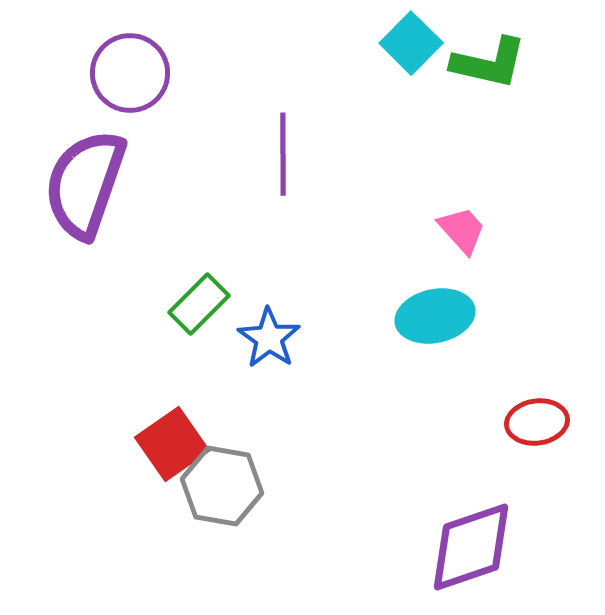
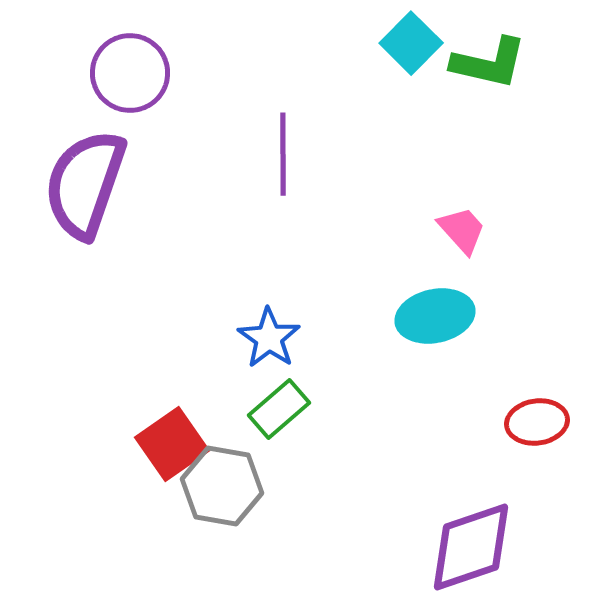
green rectangle: moved 80 px right, 105 px down; rotated 4 degrees clockwise
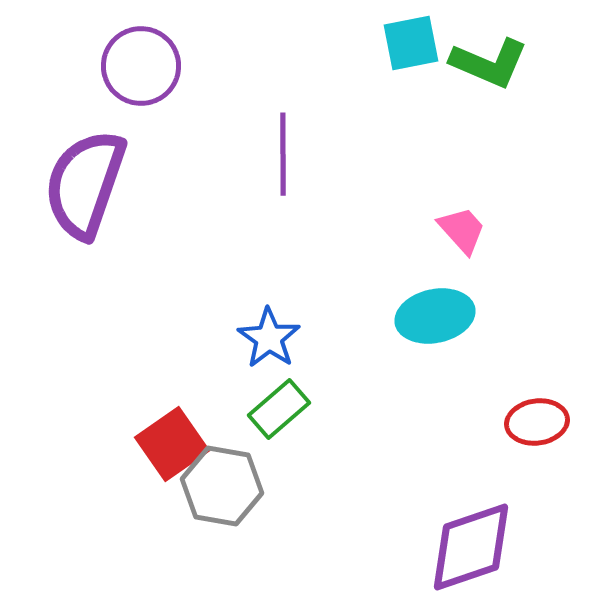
cyan square: rotated 34 degrees clockwise
green L-shape: rotated 10 degrees clockwise
purple circle: moved 11 px right, 7 px up
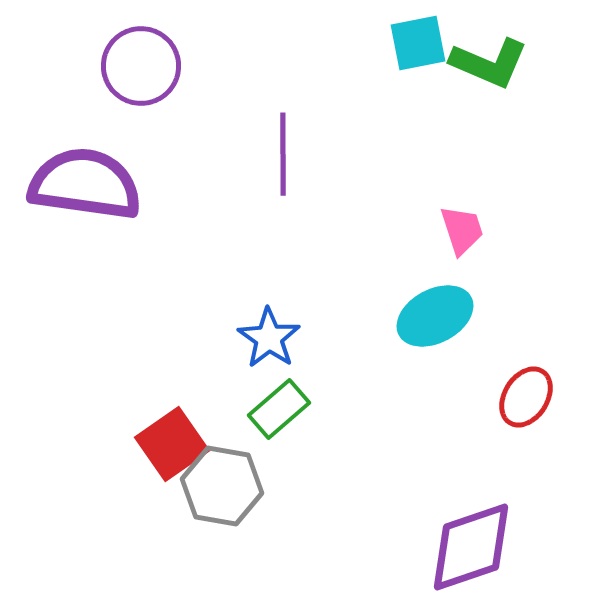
cyan square: moved 7 px right
purple semicircle: rotated 79 degrees clockwise
pink trapezoid: rotated 24 degrees clockwise
cyan ellipse: rotated 16 degrees counterclockwise
red ellipse: moved 11 px left, 25 px up; rotated 50 degrees counterclockwise
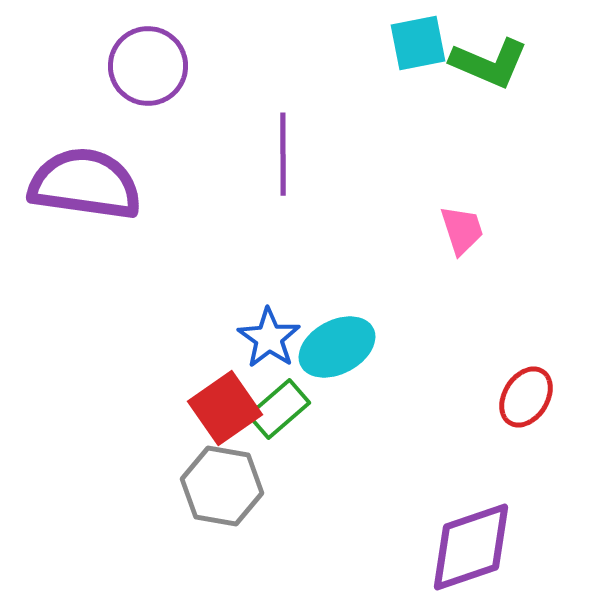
purple circle: moved 7 px right
cyan ellipse: moved 98 px left, 31 px down
red square: moved 53 px right, 36 px up
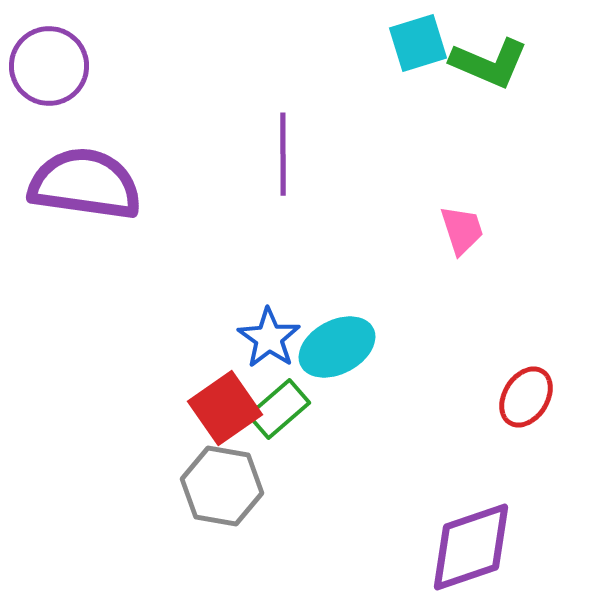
cyan square: rotated 6 degrees counterclockwise
purple circle: moved 99 px left
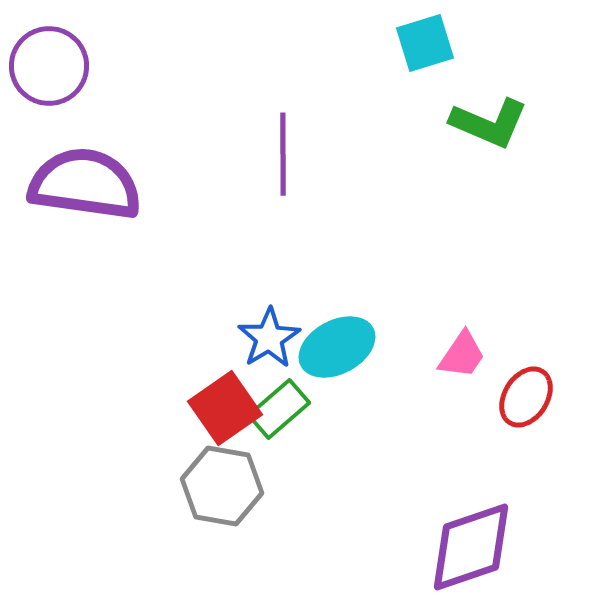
cyan square: moved 7 px right
green L-shape: moved 60 px down
pink trapezoid: moved 125 px down; rotated 52 degrees clockwise
blue star: rotated 6 degrees clockwise
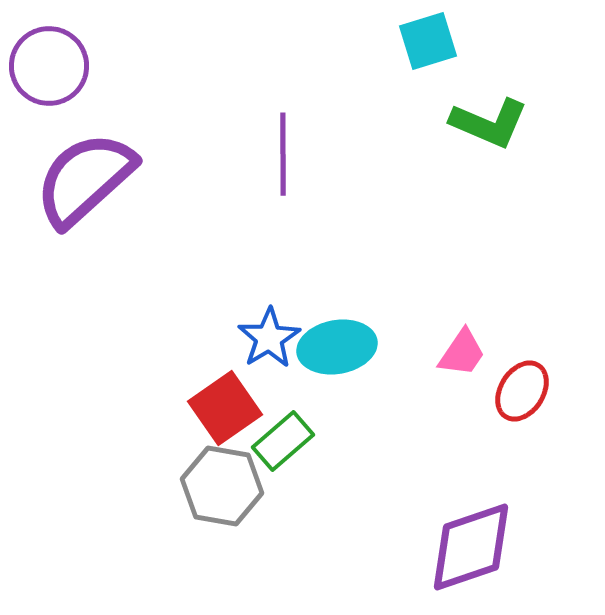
cyan square: moved 3 px right, 2 px up
purple semicircle: moved 5 px up; rotated 50 degrees counterclockwise
cyan ellipse: rotated 18 degrees clockwise
pink trapezoid: moved 2 px up
red ellipse: moved 4 px left, 6 px up
green rectangle: moved 4 px right, 32 px down
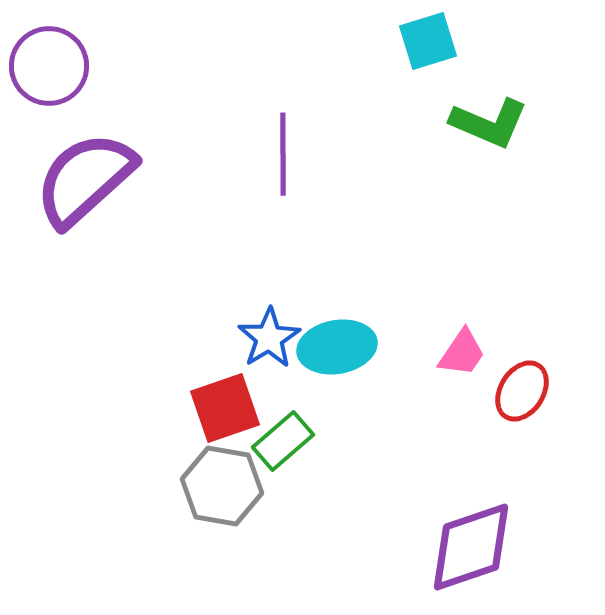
red square: rotated 16 degrees clockwise
